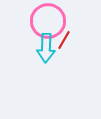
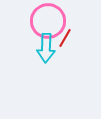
red line: moved 1 px right, 2 px up
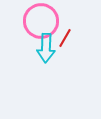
pink circle: moved 7 px left
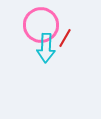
pink circle: moved 4 px down
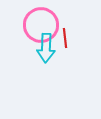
red line: rotated 36 degrees counterclockwise
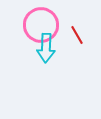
red line: moved 12 px right, 3 px up; rotated 24 degrees counterclockwise
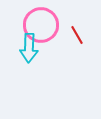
cyan arrow: moved 17 px left
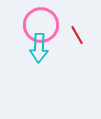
cyan arrow: moved 10 px right
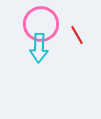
pink circle: moved 1 px up
